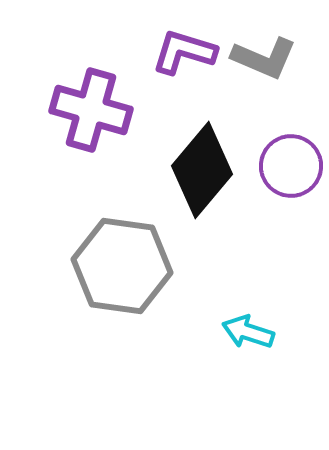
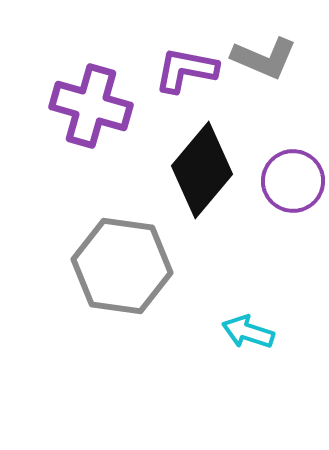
purple L-shape: moved 2 px right, 18 px down; rotated 6 degrees counterclockwise
purple cross: moved 4 px up
purple circle: moved 2 px right, 15 px down
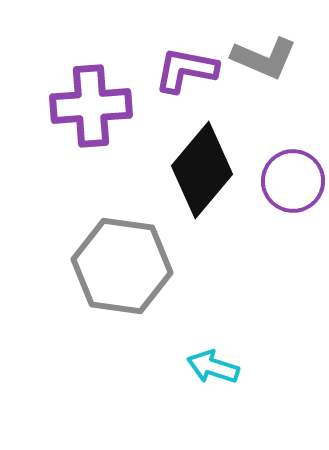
purple cross: rotated 20 degrees counterclockwise
cyan arrow: moved 35 px left, 35 px down
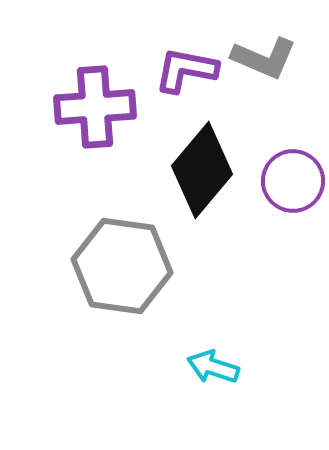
purple cross: moved 4 px right, 1 px down
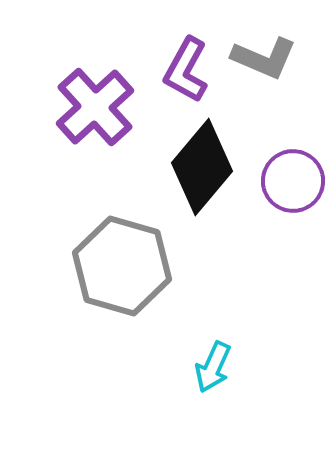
purple L-shape: rotated 72 degrees counterclockwise
purple cross: rotated 38 degrees counterclockwise
black diamond: moved 3 px up
gray hexagon: rotated 8 degrees clockwise
cyan arrow: rotated 84 degrees counterclockwise
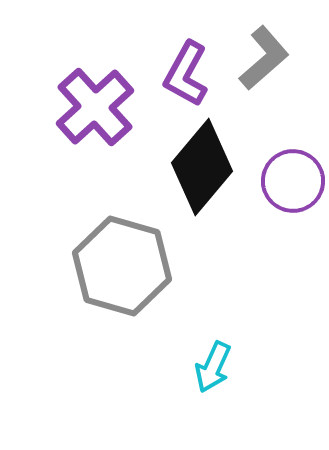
gray L-shape: rotated 64 degrees counterclockwise
purple L-shape: moved 4 px down
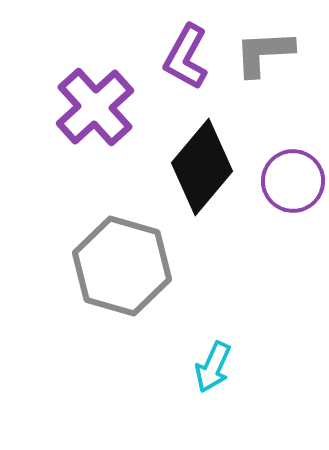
gray L-shape: moved 5 px up; rotated 142 degrees counterclockwise
purple L-shape: moved 17 px up
